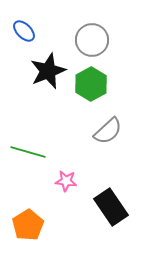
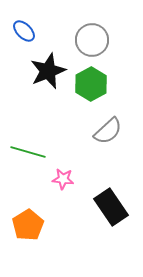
pink star: moved 3 px left, 2 px up
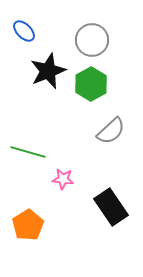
gray semicircle: moved 3 px right
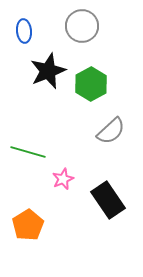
blue ellipse: rotated 40 degrees clockwise
gray circle: moved 10 px left, 14 px up
pink star: rotated 30 degrees counterclockwise
black rectangle: moved 3 px left, 7 px up
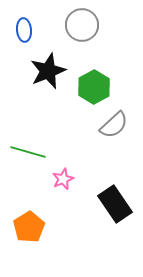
gray circle: moved 1 px up
blue ellipse: moved 1 px up
green hexagon: moved 3 px right, 3 px down
gray semicircle: moved 3 px right, 6 px up
black rectangle: moved 7 px right, 4 px down
orange pentagon: moved 1 px right, 2 px down
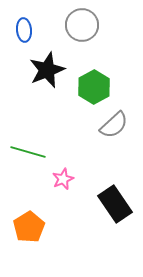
black star: moved 1 px left, 1 px up
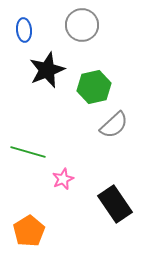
green hexagon: rotated 16 degrees clockwise
orange pentagon: moved 4 px down
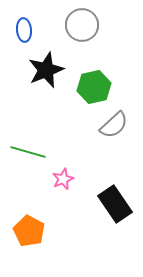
black star: moved 1 px left
orange pentagon: rotated 12 degrees counterclockwise
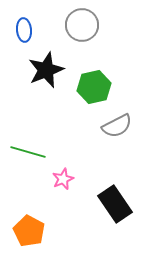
gray semicircle: moved 3 px right, 1 px down; rotated 16 degrees clockwise
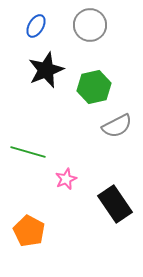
gray circle: moved 8 px right
blue ellipse: moved 12 px right, 4 px up; rotated 35 degrees clockwise
pink star: moved 3 px right
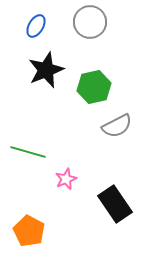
gray circle: moved 3 px up
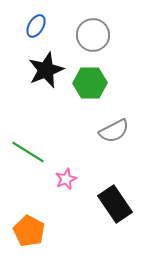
gray circle: moved 3 px right, 13 px down
green hexagon: moved 4 px left, 4 px up; rotated 12 degrees clockwise
gray semicircle: moved 3 px left, 5 px down
green line: rotated 16 degrees clockwise
